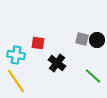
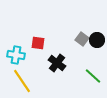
gray square: rotated 24 degrees clockwise
yellow line: moved 6 px right
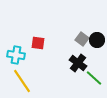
black cross: moved 21 px right
green line: moved 1 px right, 2 px down
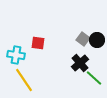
gray square: moved 1 px right
black cross: moved 2 px right; rotated 12 degrees clockwise
yellow line: moved 2 px right, 1 px up
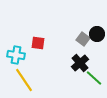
black circle: moved 6 px up
